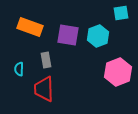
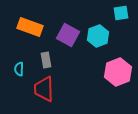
purple square: rotated 20 degrees clockwise
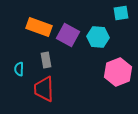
orange rectangle: moved 9 px right
cyan hexagon: moved 1 px down; rotated 25 degrees clockwise
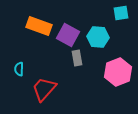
orange rectangle: moved 1 px up
gray rectangle: moved 31 px right, 2 px up
red trapezoid: rotated 44 degrees clockwise
